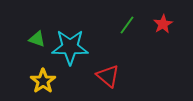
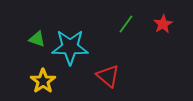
green line: moved 1 px left, 1 px up
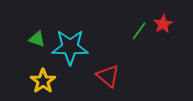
green line: moved 13 px right, 7 px down
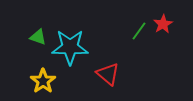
green triangle: moved 1 px right, 2 px up
red triangle: moved 2 px up
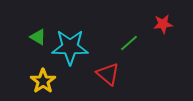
red star: rotated 24 degrees clockwise
green line: moved 10 px left, 12 px down; rotated 12 degrees clockwise
green triangle: rotated 12 degrees clockwise
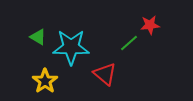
red star: moved 13 px left, 1 px down
cyan star: moved 1 px right
red triangle: moved 3 px left
yellow star: moved 2 px right
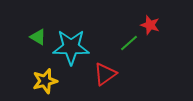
red star: rotated 24 degrees clockwise
red triangle: rotated 45 degrees clockwise
yellow star: rotated 20 degrees clockwise
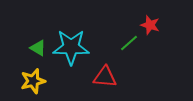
green triangle: moved 11 px down
red triangle: moved 3 px down; rotated 40 degrees clockwise
yellow star: moved 12 px left
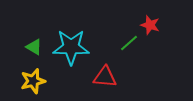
green triangle: moved 4 px left, 1 px up
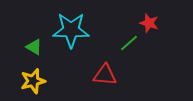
red star: moved 1 px left, 2 px up
cyan star: moved 17 px up
red triangle: moved 2 px up
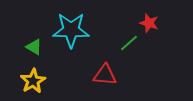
yellow star: rotated 15 degrees counterclockwise
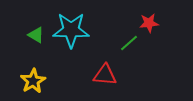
red star: rotated 24 degrees counterclockwise
green triangle: moved 2 px right, 12 px up
